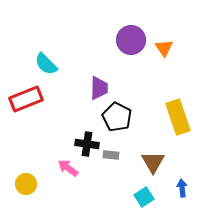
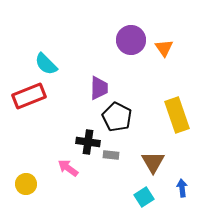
red rectangle: moved 3 px right, 3 px up
yellow rectangle: moved 1 px left, 2 px up
black cross: moved 1 px right, 2 px up
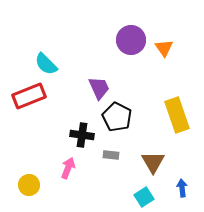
purple trapezoid: rotated 25 degrees counterclockwise
black cross: moved 6 px left, 7 px up
pink arrow: rotated 75 degrees clockwise
yellow circle: moved 3 px right, 1 px down
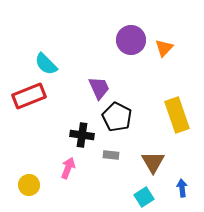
orange triangle: rotated 18 degrees clockwise
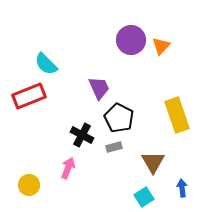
orange triangle: moved 3 px left, 2 px up
black pentagon: moved 2 px right, 1 px down
black cross: rotated 20 degrees clockwise
gray rectangle: moved 3 px right, 8 px up; rotated 21 degrees counterclockwise
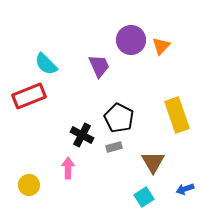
purple trapezoid: moved 22 px up
pink arrow: rotated 20 degrees counterclockwise
blue arrow: moved 3 px right, 1 px down; rotated 102 degrees counterclockwise
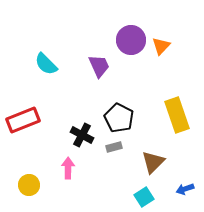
red rectangle: moved 6 px left, 24 px down
brown triangle: rotated 15 degrees clockwise
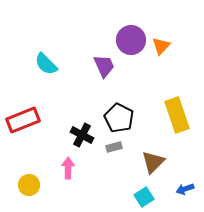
purple trapezoid: moved 5 px right
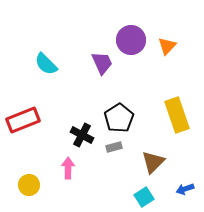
orange triangle: moved 6 px right
purple trapezoid: moved 2 px left, 3 px up
black pentagon: rotated 12 degrees clockwise
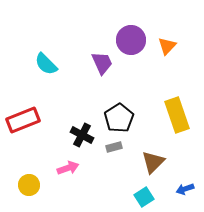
pink arrow: rotated 70 degrees clockwise
